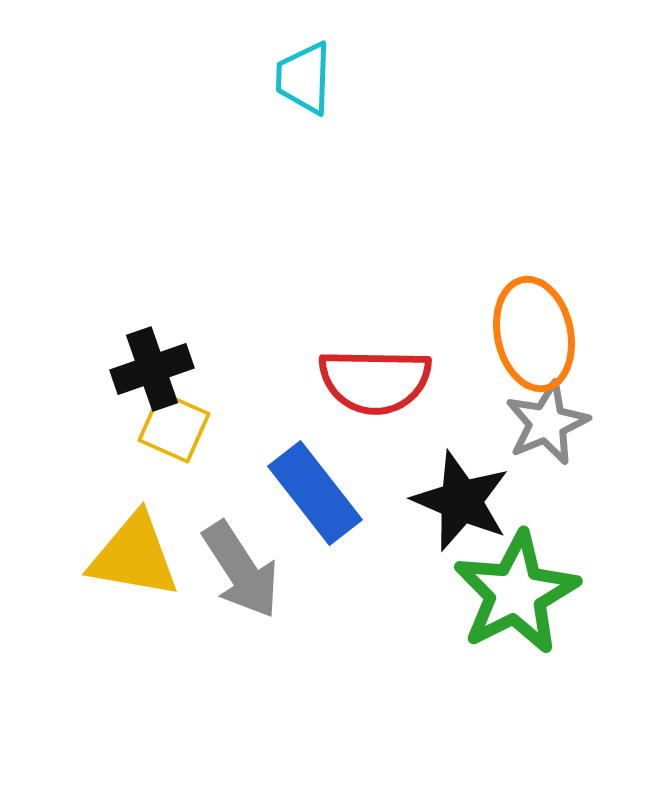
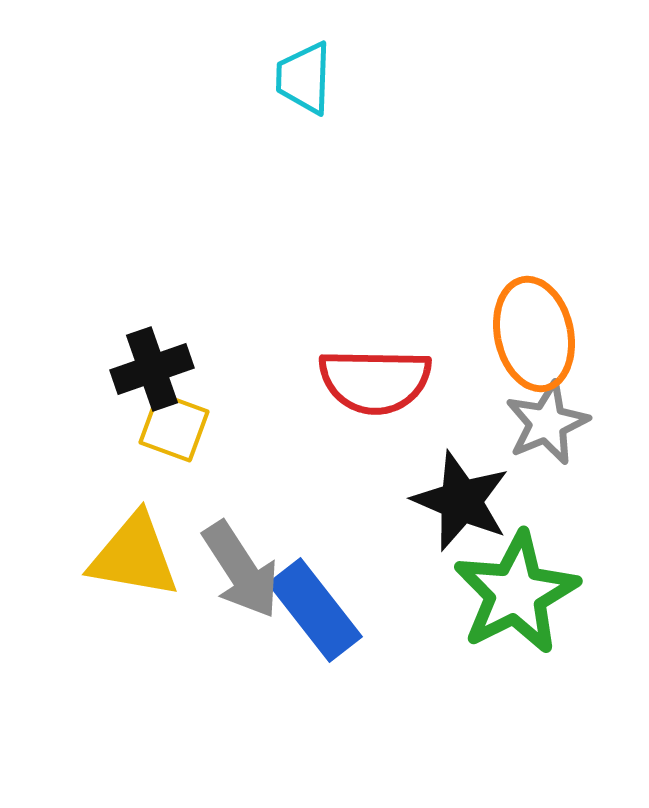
yellow square: rotated 4 degrees counterclockwise
blue rectangle: moved 117 px down
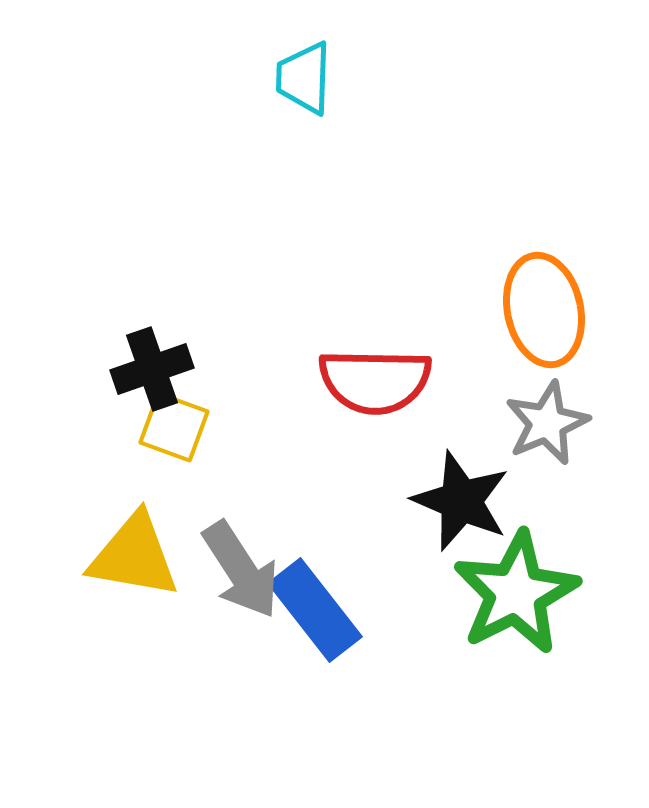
orange ellipse: moved 10 px right, 24 px up
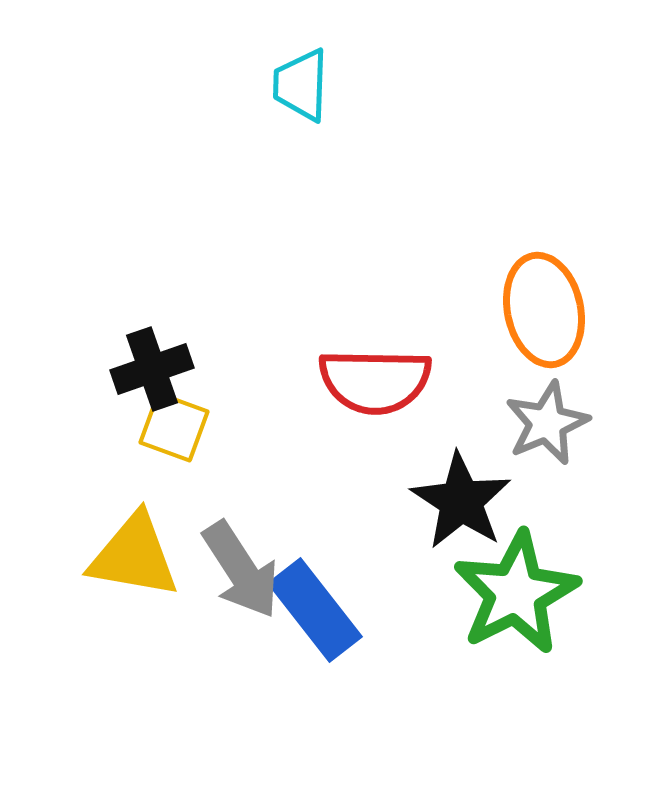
cyan trapezoid: moved 3 px left, 7 px down
black star: rotated 10 degrees clockwise
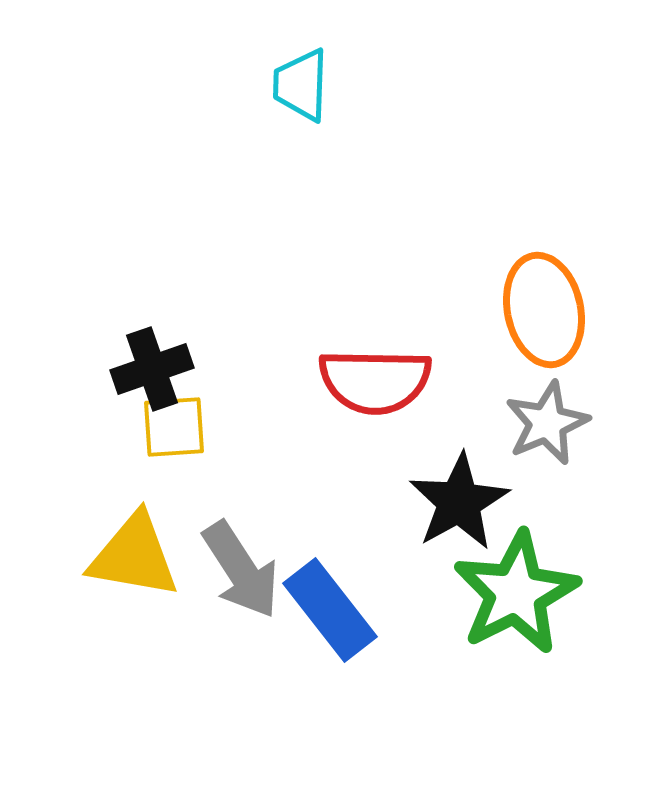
yellow square: rotated 24 degrees counterclockwise
black star: moved 2 px left, 1 px down; rotated 10 degrees clockwise
blue rectangle: moved 15 px right
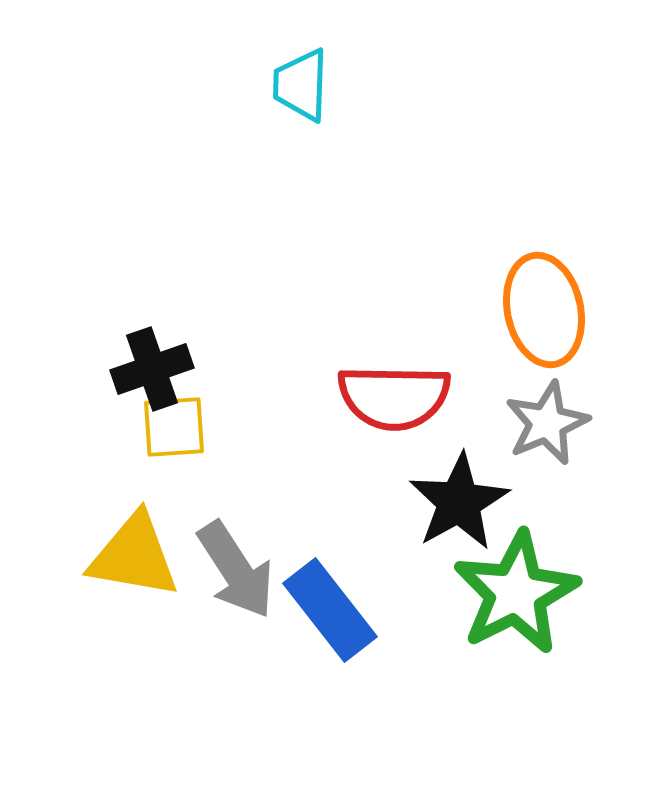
red semicircle: moved 19 px right, 16 px down
gray arrow: moved 5 px left
